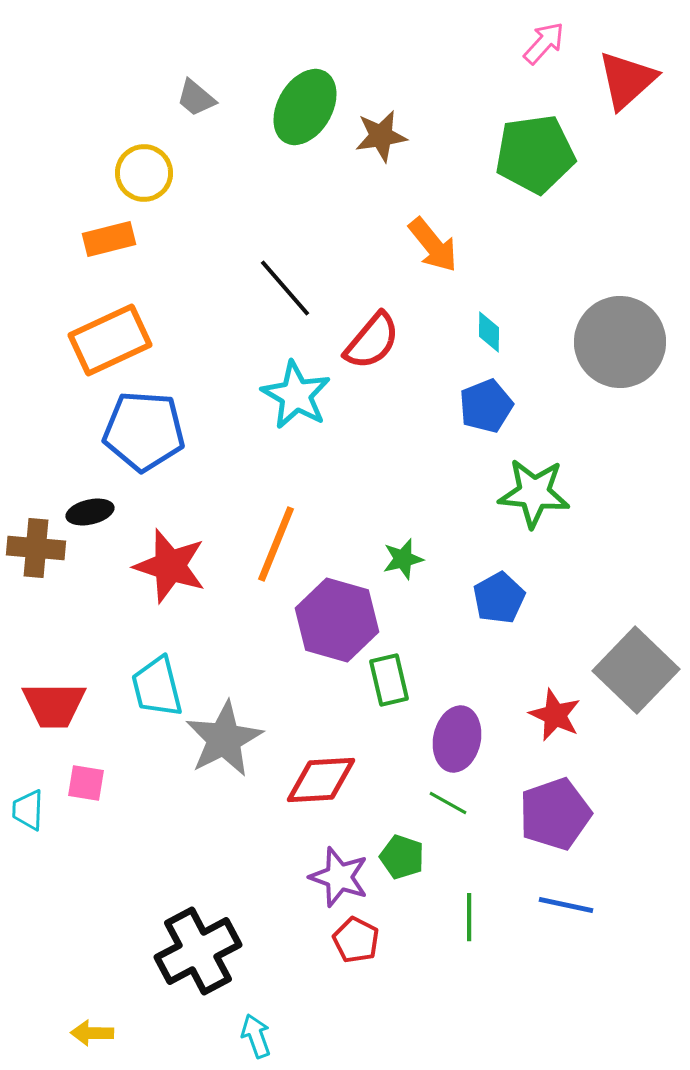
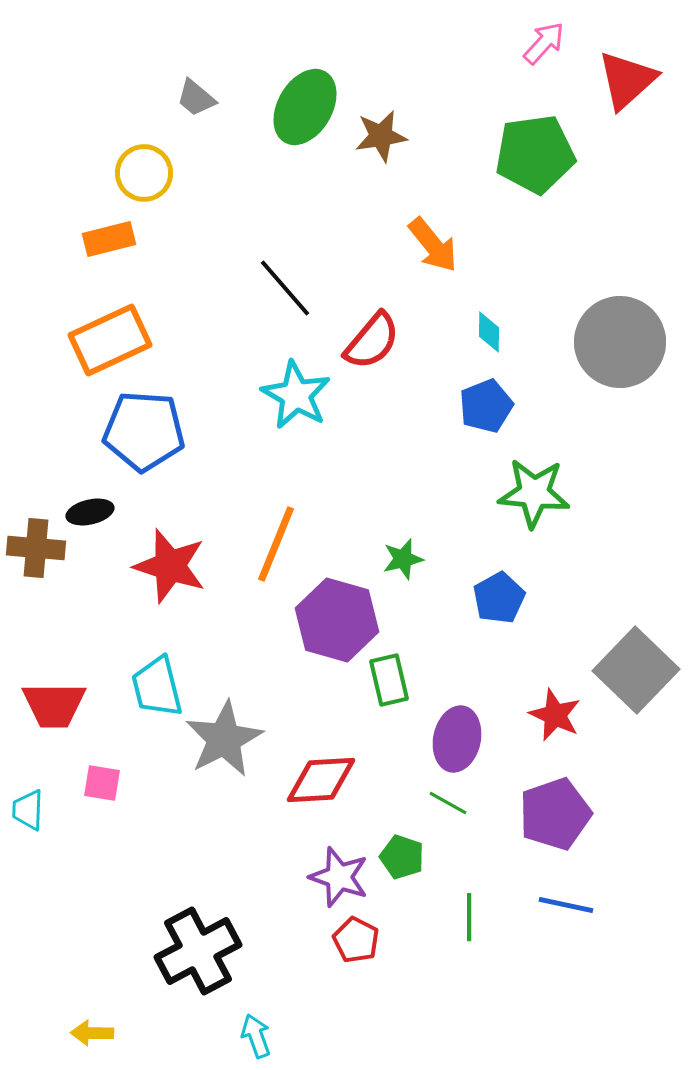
pink square at (86, 783): moved 16 px right
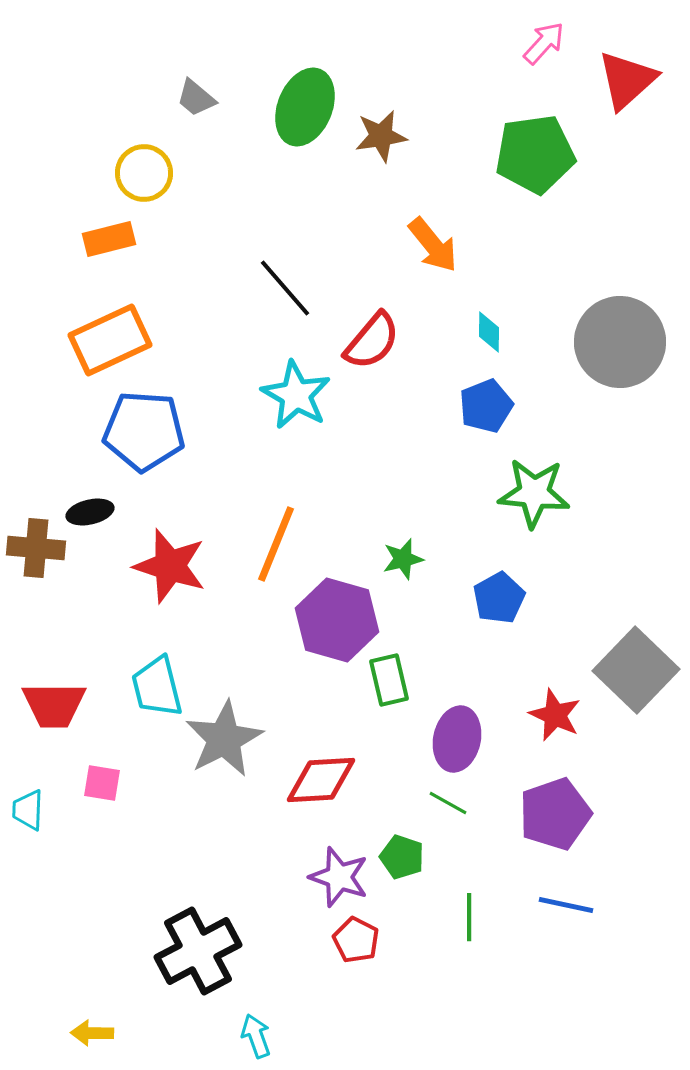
green ellipse at (305, 107): rotated 8 degrees counterclockwise
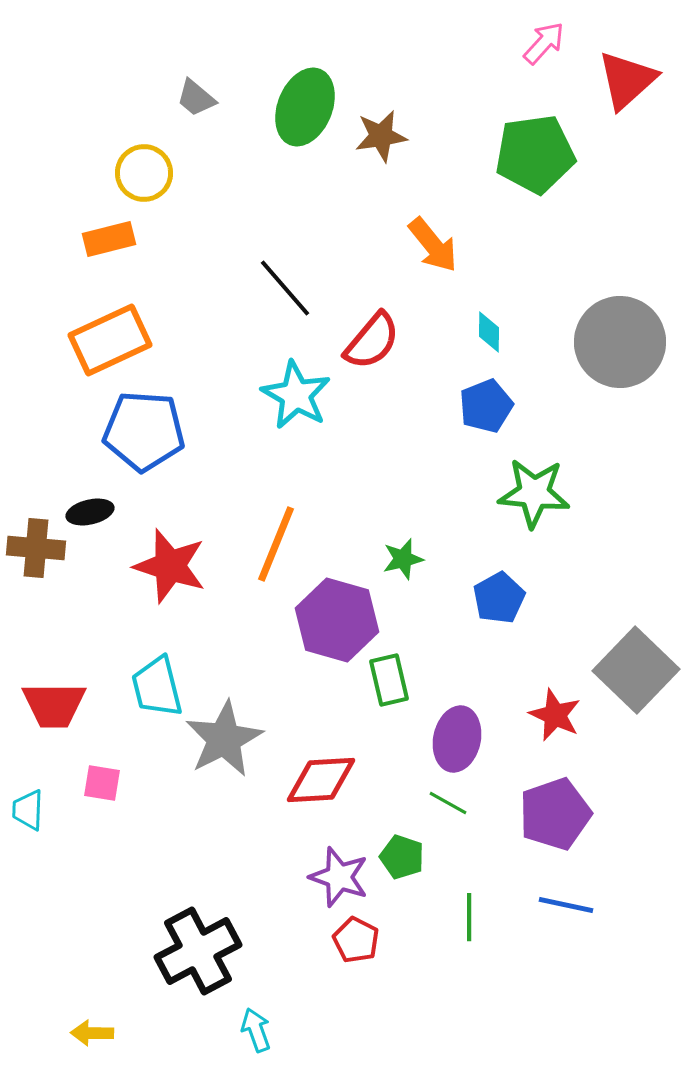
cyan arrow at (256, 1036): moved 6 px up
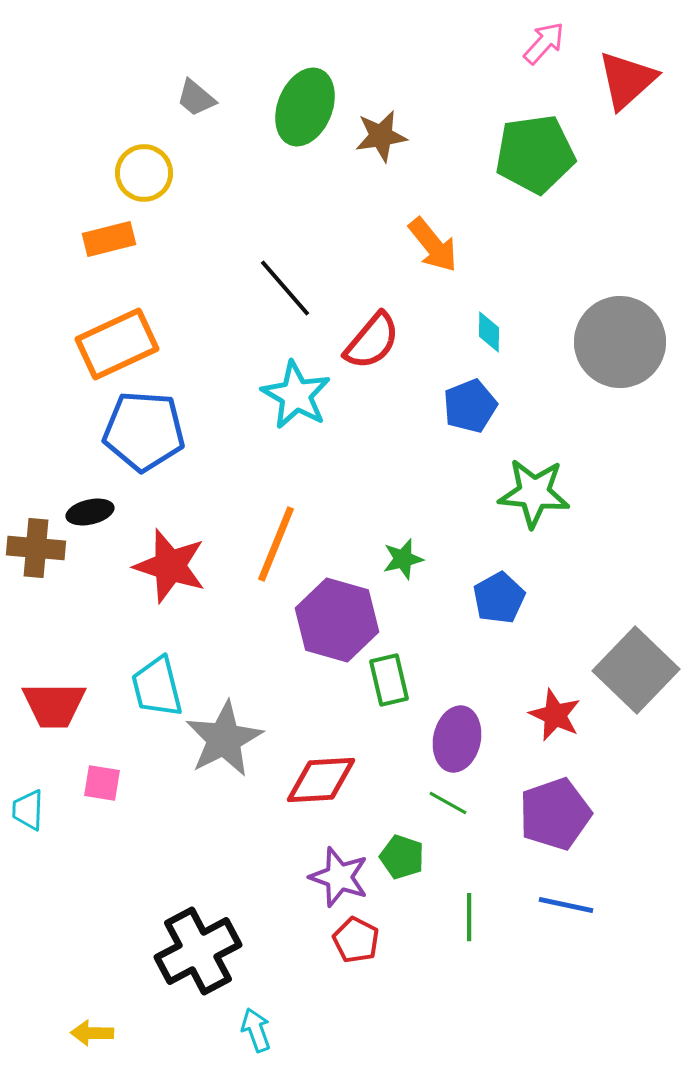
orange rectangle at (110, 340): moved 7 px right, 4 px down
blue pentagon at (486, 406): moved 16 px left
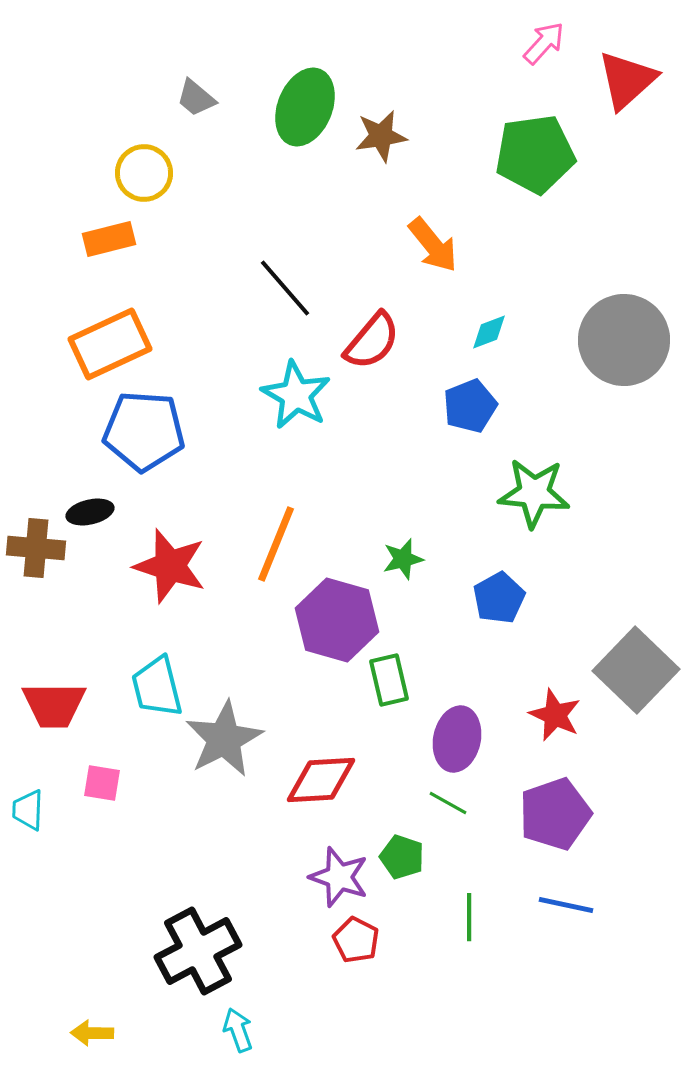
cyan diamond at (489, 332): rotated 69 degrees clockwise
gray circle at (620, 342): moved 4 px right, 2 px up
orange rectangle at (117, 344): moved 7 px left
cyan arrow at (256, 1030): moved 18 px left
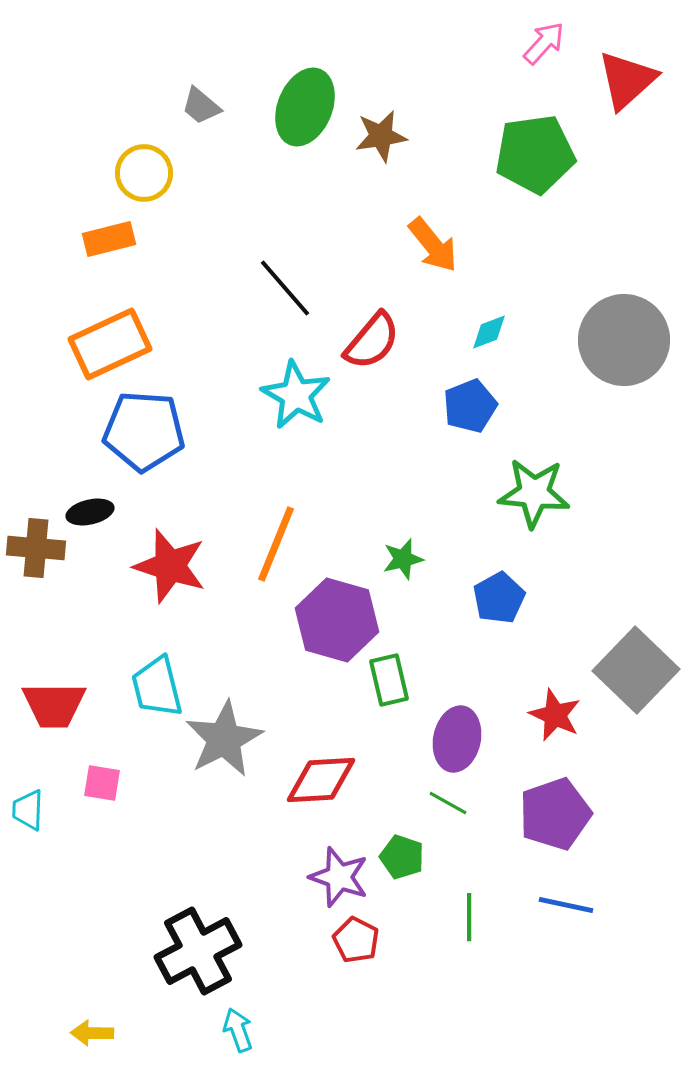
gray trapezoid at (196, 98): moved 5 px right, 8 px down
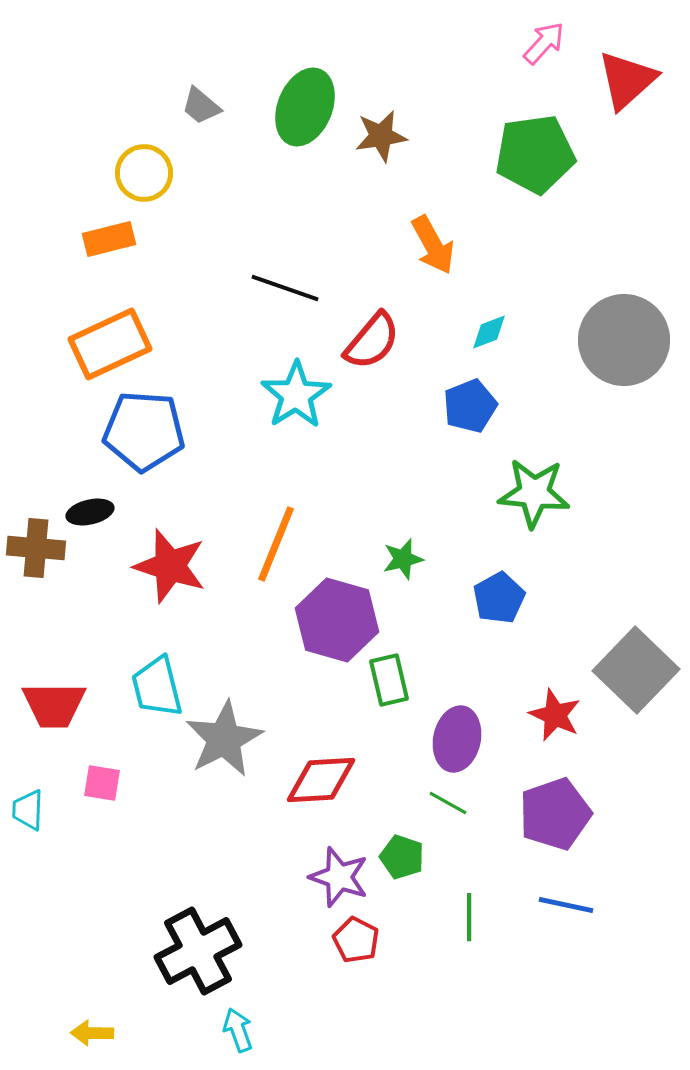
orange arrow at (433, 245): rotated 10 degrees clockwise
black line at (285, 288): rotated 30 degrees counterclockwise
cyan star at (296, 395): rotated 10 degrees clockwise
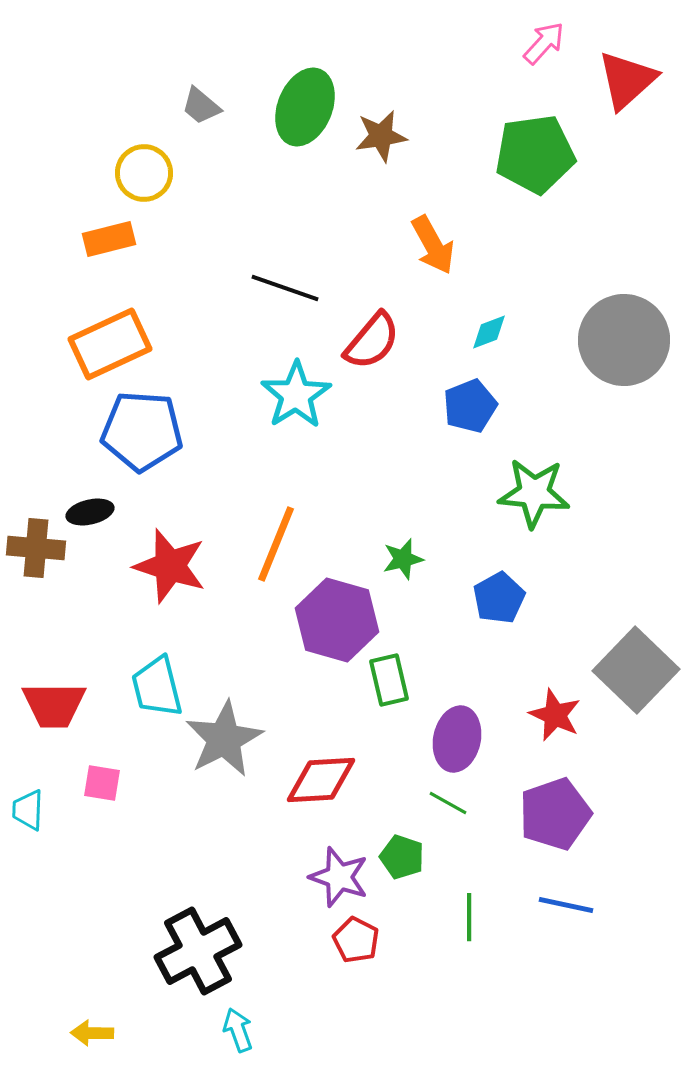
blue pentagon at (144, 431): moved 2 px left
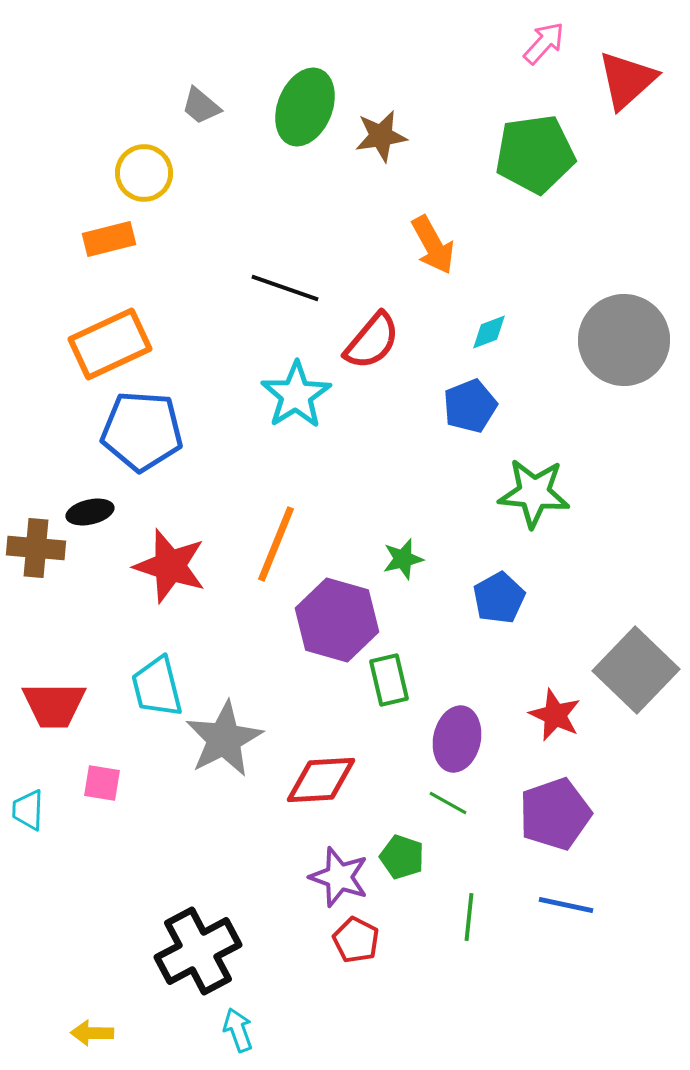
green line at (469, 917): rotated 6 degrees clockwise
